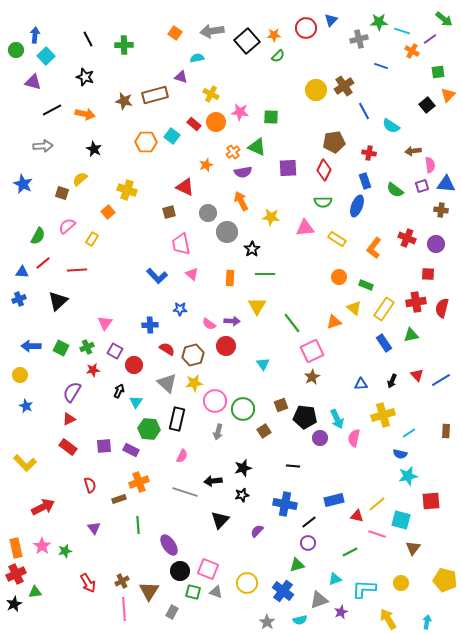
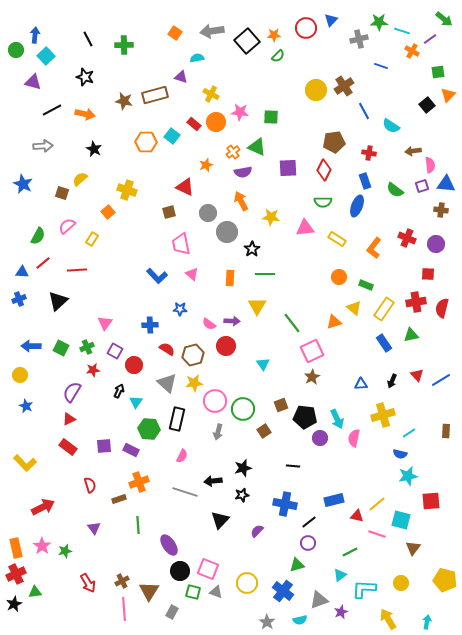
cyan triangle at (335, 579): moved 5 px right, 4 px up; rotated 16 degrees counterclockwise
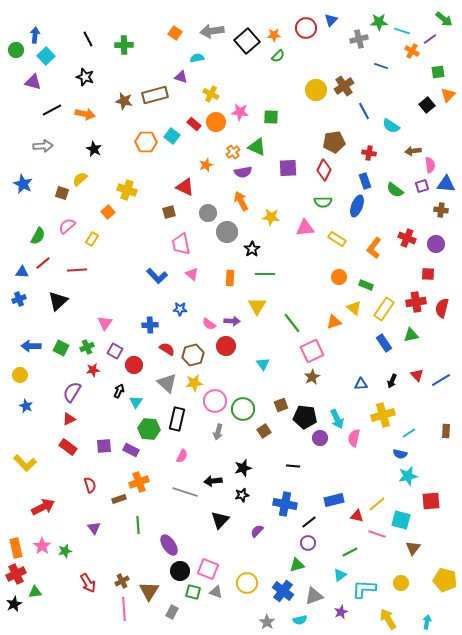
gray triangle at (319, 600): moved 5 px left, 4 px up
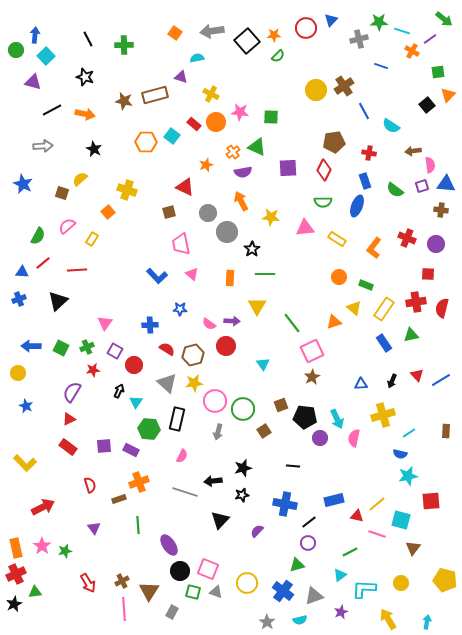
yellow circle at (20, 375): moved 2 px left, 2 px up
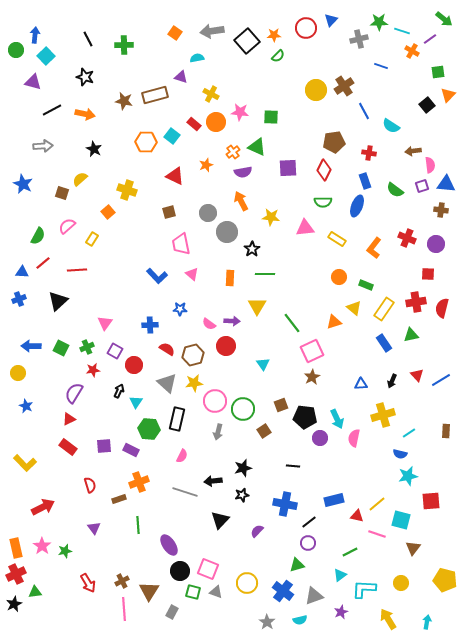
red triangle at (185, 187): moved 10 px left, 11 px up
purple semicircle at (72, 392): moved 2 px right, 1 px down
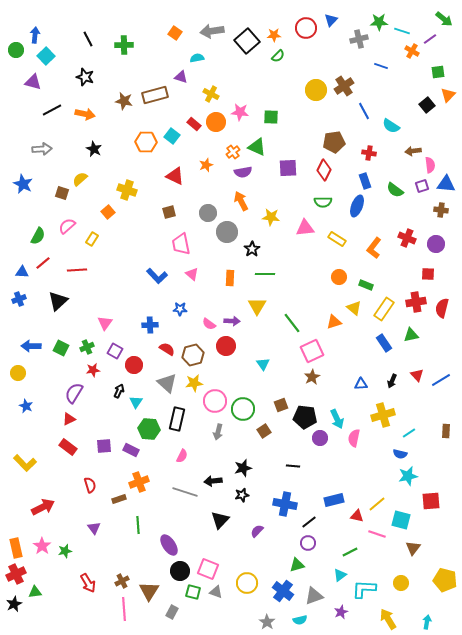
gray arrow at (43, 146): moved 1 px left, 3 px down
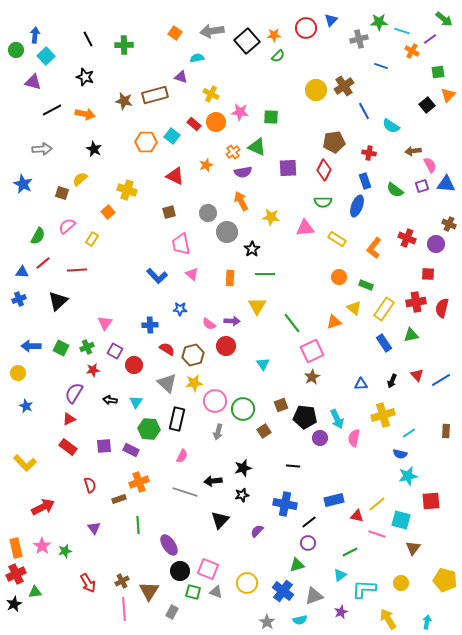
pink semicircle at (430, 165): rotated 21 degrees counterclockwise
brown cross at (441, 210): moved 8 px right, 14 px down; rotated 16 degrees clockwise
black arrow at (119, 391): moved 9 px left, 9 px down; rotated 104 degrees counterclockwise
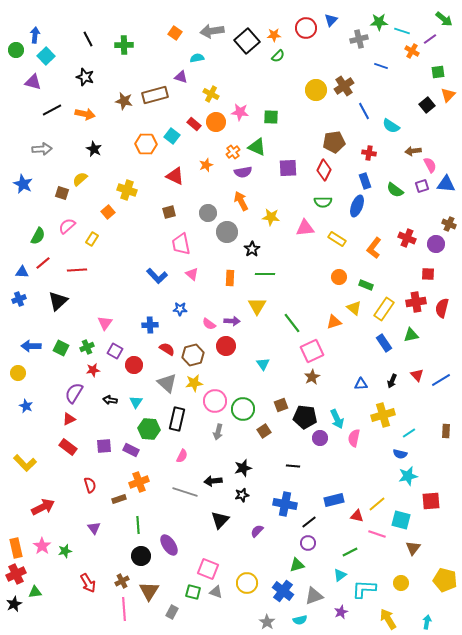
orange hexagon at (146, 142): moved 2 px down
black circle at (180, 571): moved 39 px left, 15 px up
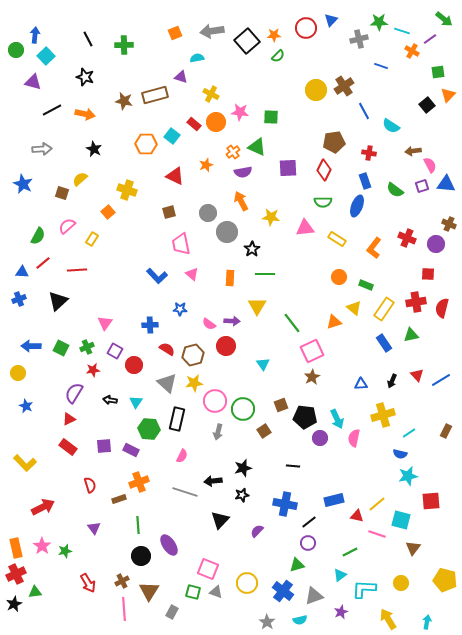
orange square at (175, 33): rotated 32 degrees clockwise
brown rectangle at (446, 431): rotated 24 degrees clockwise
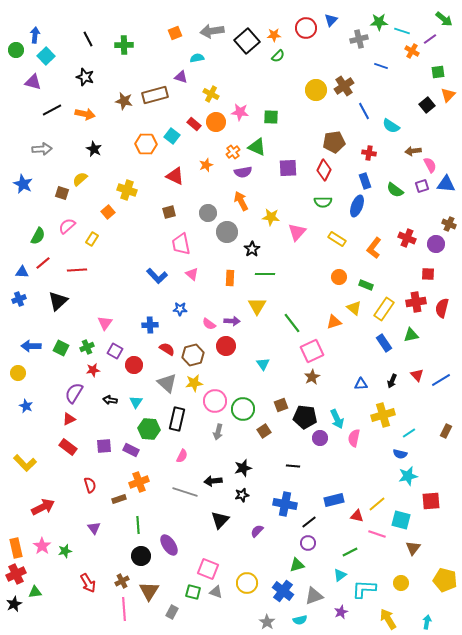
pink triangle at (305, 228): moved 8 px left, 4 px down; rotated 42 degrees counterclockwise
